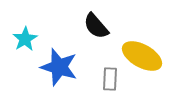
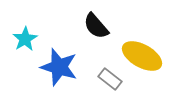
gray rectangle: rotated 55 degrees counterclockwise
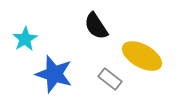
black semicircle: rotated 8 degrees clockwise
blue star: moved 5 px left, 7 px down
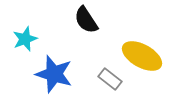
black semicircle: moved 10 px left, 6 px up
cyan star: rotated 10 degrees clockwise
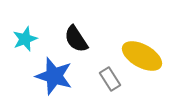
black semicircle: moved 10 px left, 19 px down
blue star: moved 2 px down
gray rectangle: rotated 20 degrees clockwise
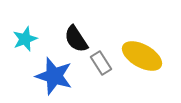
gray rectangle: moved 9 px left, 16 px up
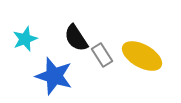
black semicircle: moved 1 px up
gray rectangle: moved 1 px right, 8 px up
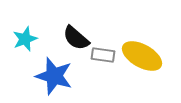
black semicircle: rotated 16 degrees counterclockwise
gray rectangle: moved 1 px right; rotated 50 degrees counterclockwise
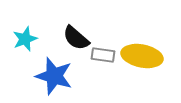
yellow ellipse: rotated 18 degrees counterclockwise
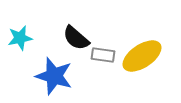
cyan star: moved 5 px left, 1 px up; rotated 10 degrees clockwise
yellow ellipse: rotated 45 degrees counterclockwise
